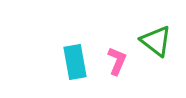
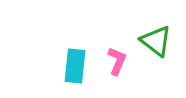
cyan rectangle: moved 4 px down; rotated 16 degrees clockwise
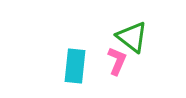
green triangle: moved 24 px left, 4 px up
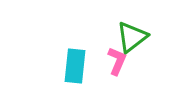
green triangle: rotated 44 degrees clockwise
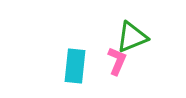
green triangle: rotated 16 degrees clockwise
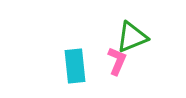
cyan rectangle: rotated 12 degrees counterclockwise
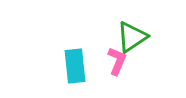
green triangle: rotated 12 degrees counterclockwise
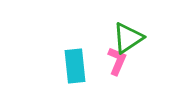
green triangle: moved 4 px left, 1 px down
